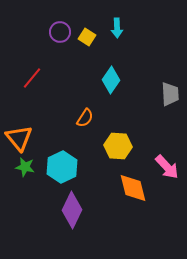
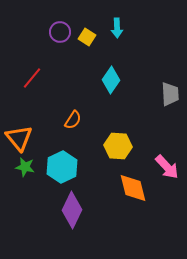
orange semicircle: moved 12 px left, 2 px down
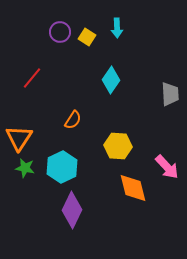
orange triangle: rotated 12 degrees clockwise
green star: moved 1 px down
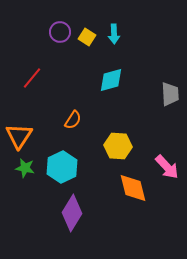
cyan arrow: moved 3 px left, 6 px down
cyan diamond: rotated 40 degrees clockwise
orange triangle: moved 2 px up
purple diamond: moved 3 px down; rotated 6 degrees clockwise
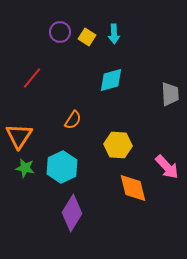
yellow hexagon: moved 1 px up
